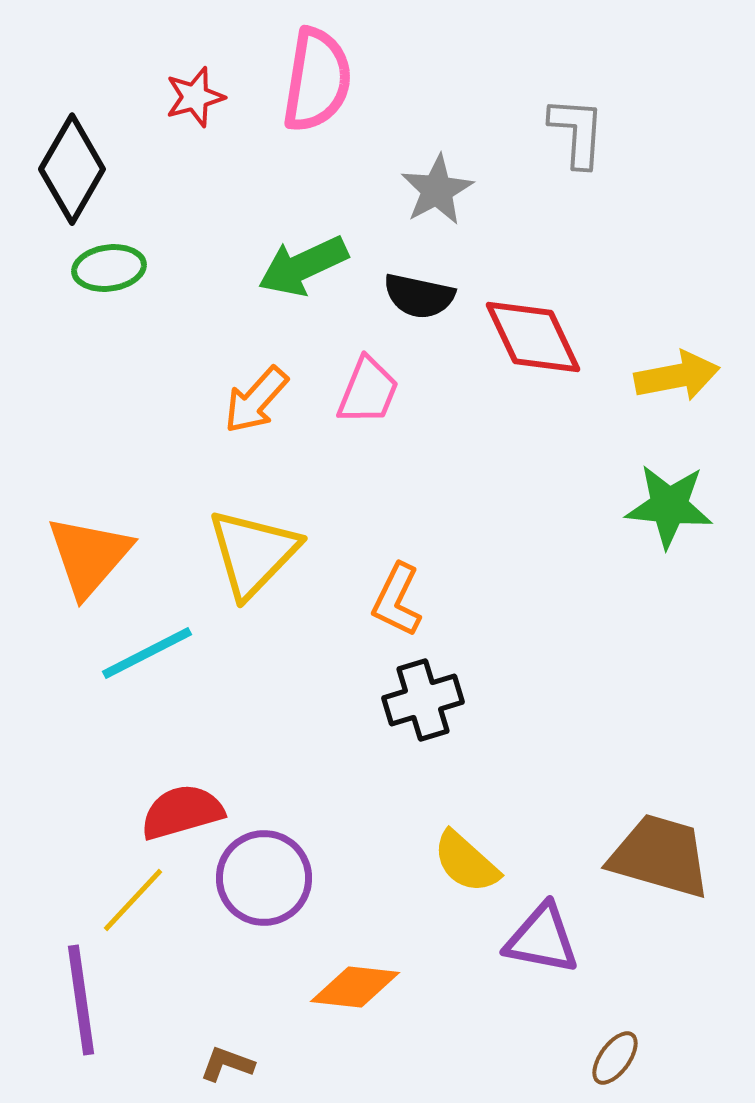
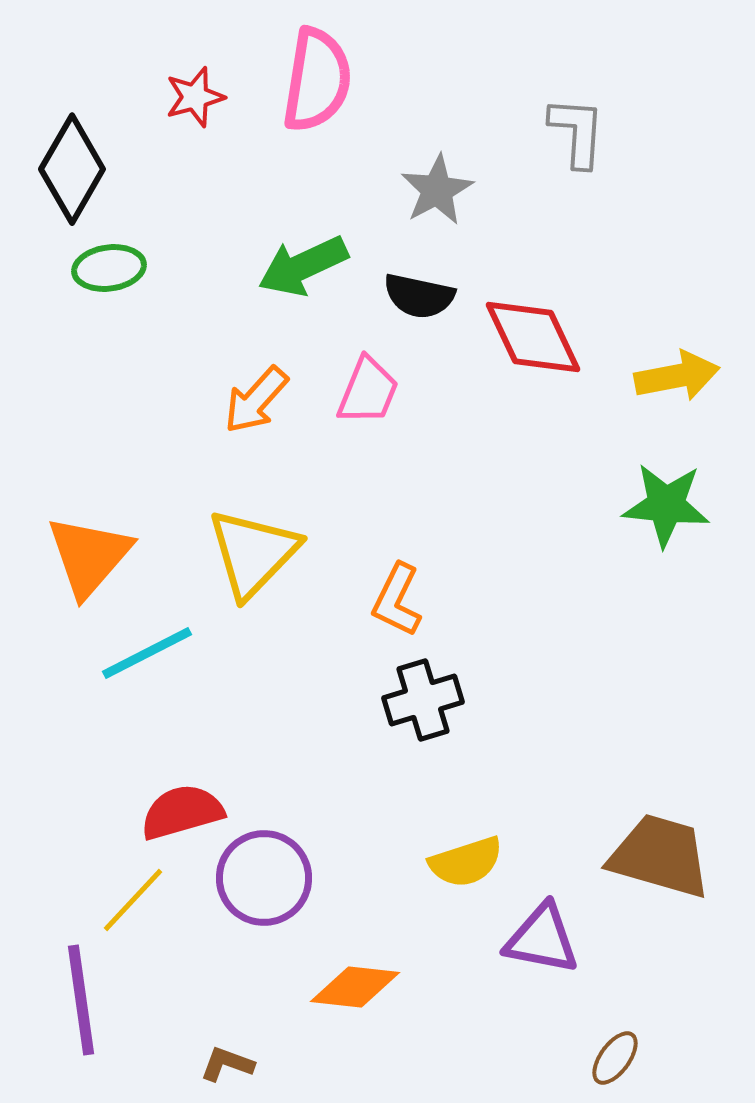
green star: moved 3 px left, 1 px up
yellow semicircle: rotated 60 degrees counterclockwise
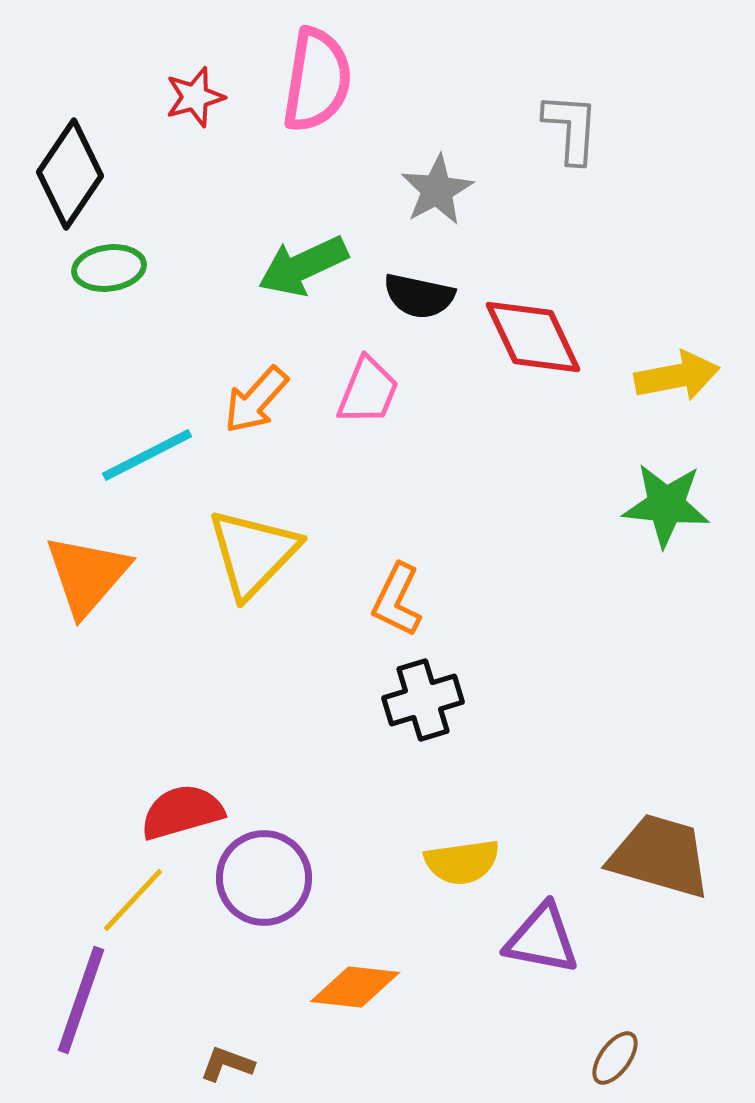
gray L-shape: moved 6 px left, 4 px up
black diamond: moved 2 px left, 5 px down; rotated 4 degrees clockwise
orange triangle: moved 2 px left, 19 px down
cyan line: moved 198 px up
yellow semicircle: moved 4 px left; rotated 10 degrees clockwise
purple line: rotated 27 degrees clockwise
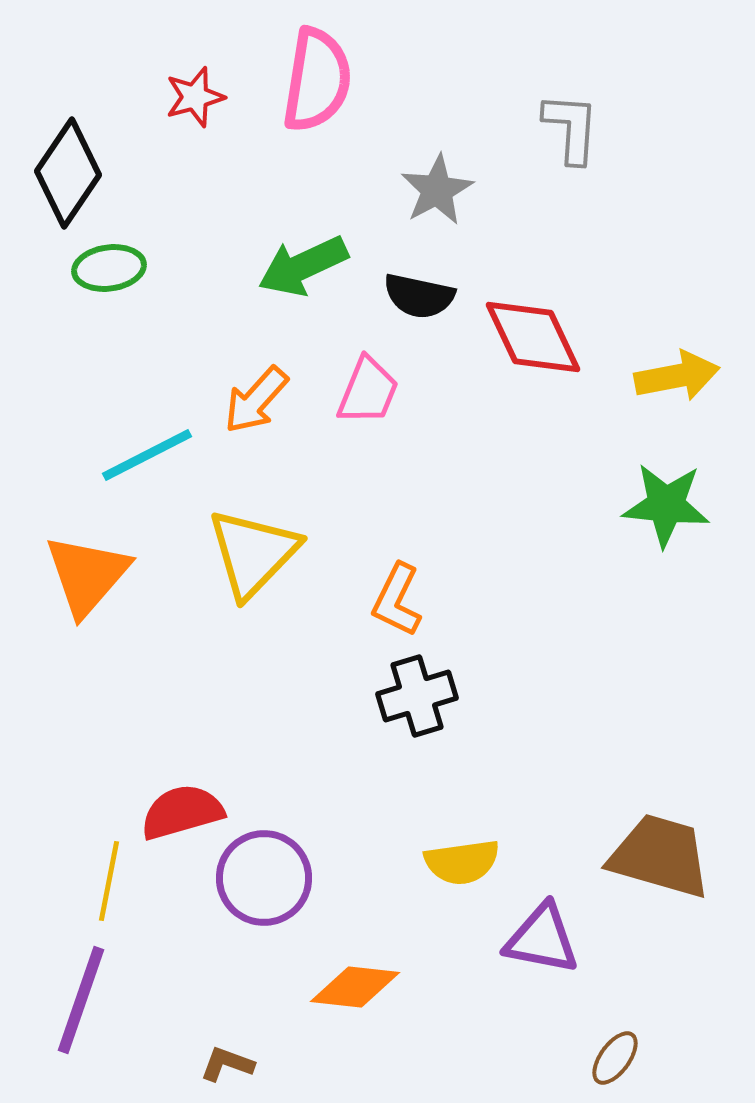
black diamond: moved 2 px left, 1 px up
black cross: moved 6 px left, 4 px up
yellow line: moved 24 px left, 19 px up; rotated 32 degrees counterclockwise
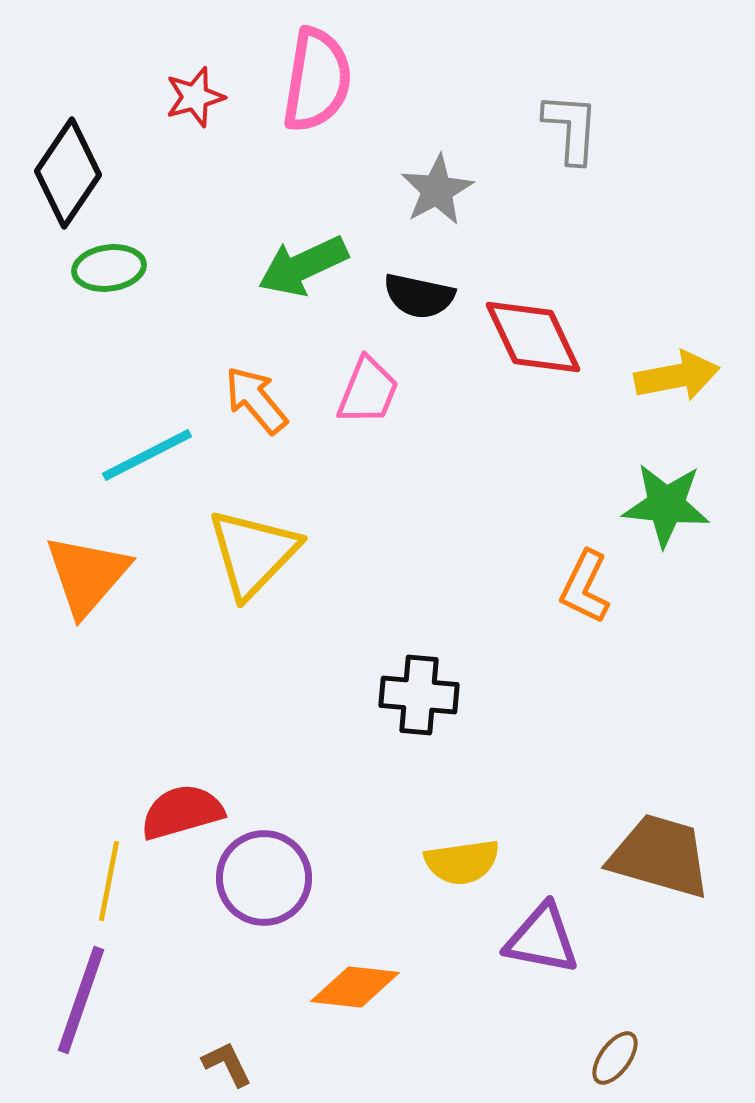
orange arrow: rotated 98 degrees clockwise
orange L-shape: moved 188 px right, 13 px up
black cross: moved 2 px right, 1 px up; rotated 22 degrees clockwise
brown L-shape: rotated 44 degrees clockwise
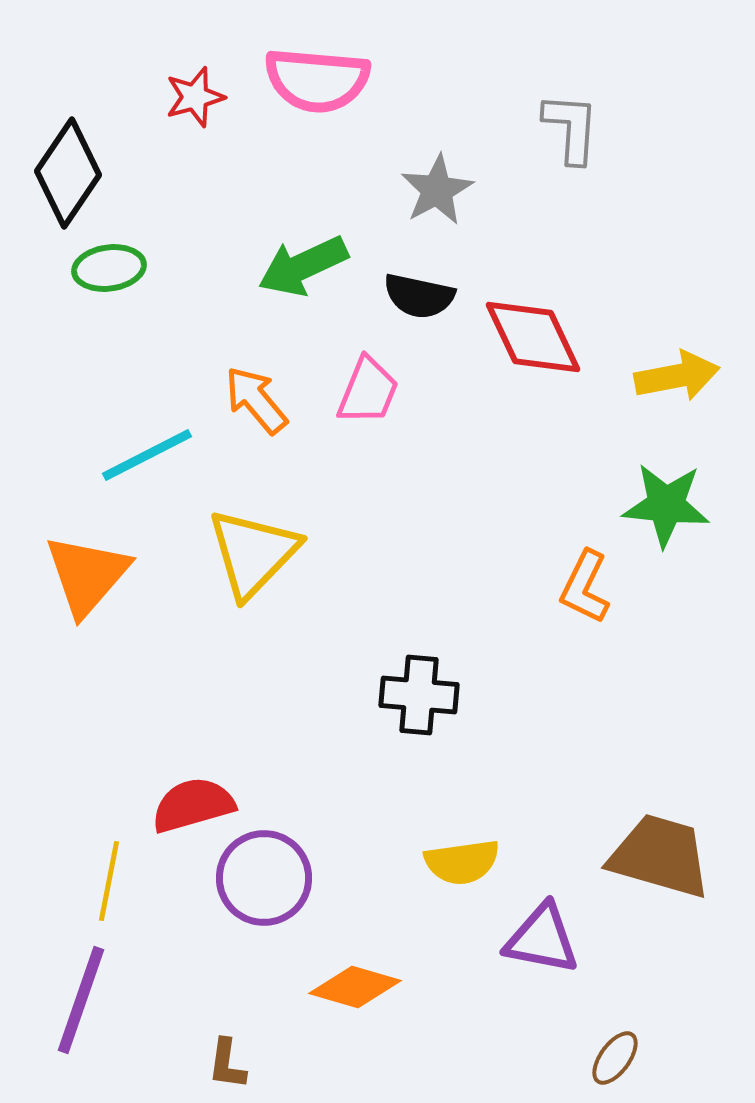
pink semicircle: rotated 86 degrees clockwise
red semicircle: moved 11 px right, 7 px up
orange diamond: rotated 10 degrees clockwise
brown L-shape: rotated 146 degrees counterclockwise
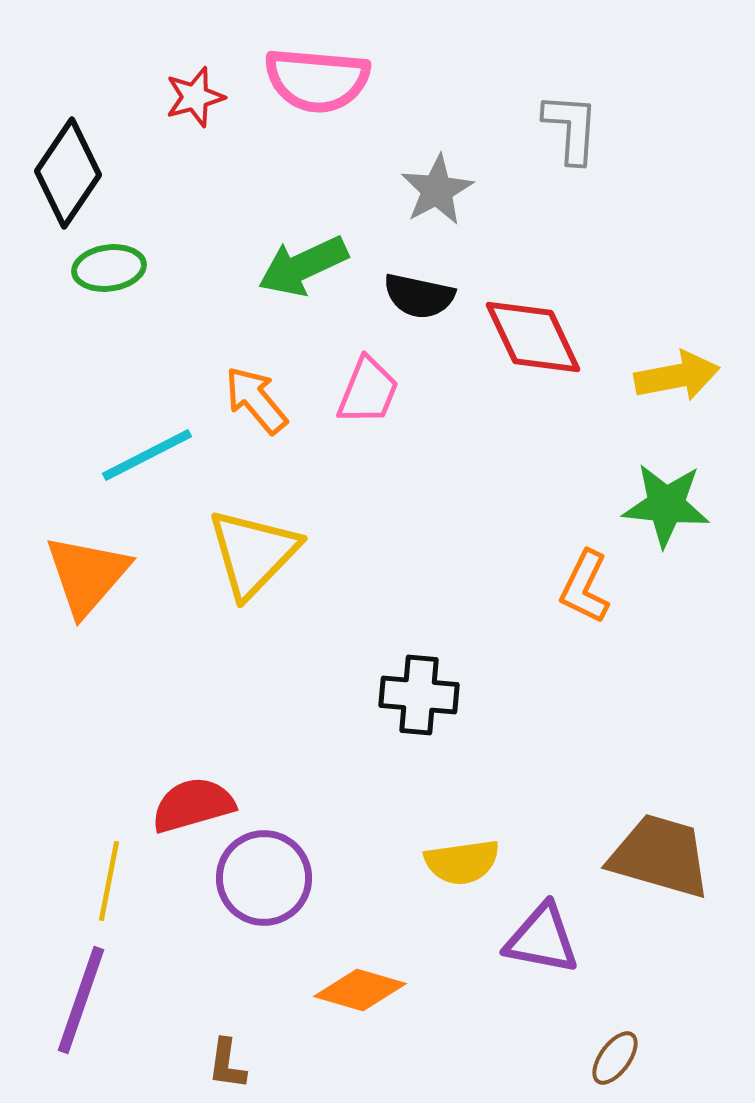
orange diamond: moved 5 px right, 3 px down
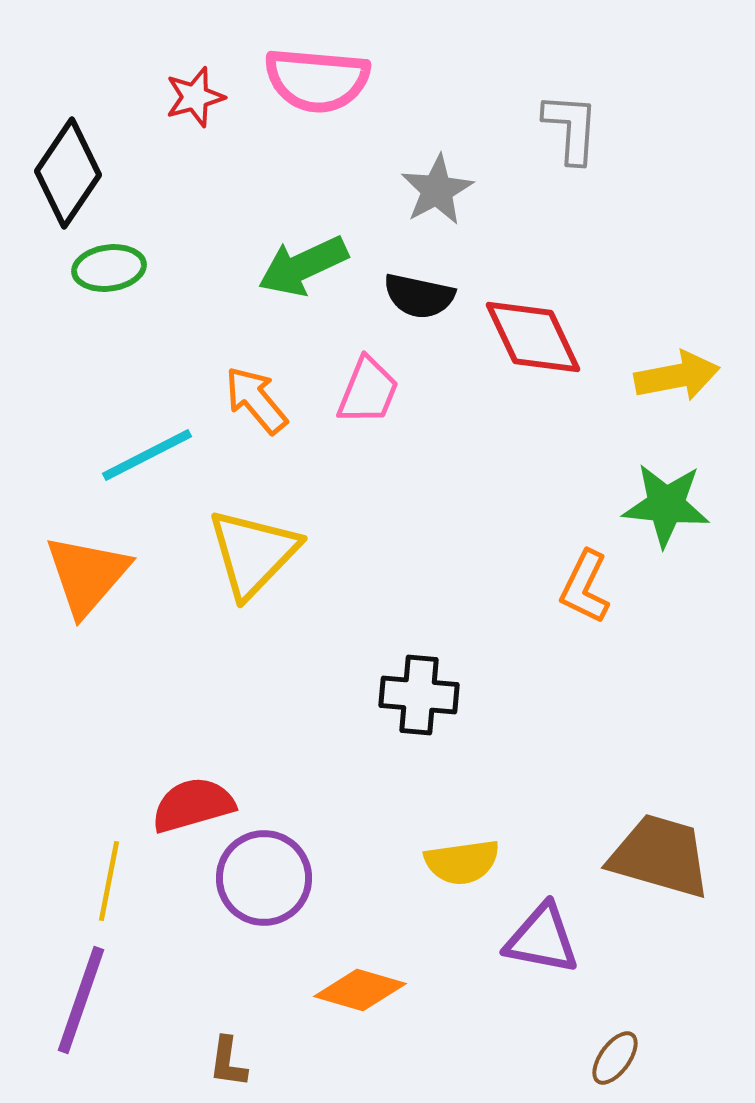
brown L-shape: moved 1 px right, 2 px up
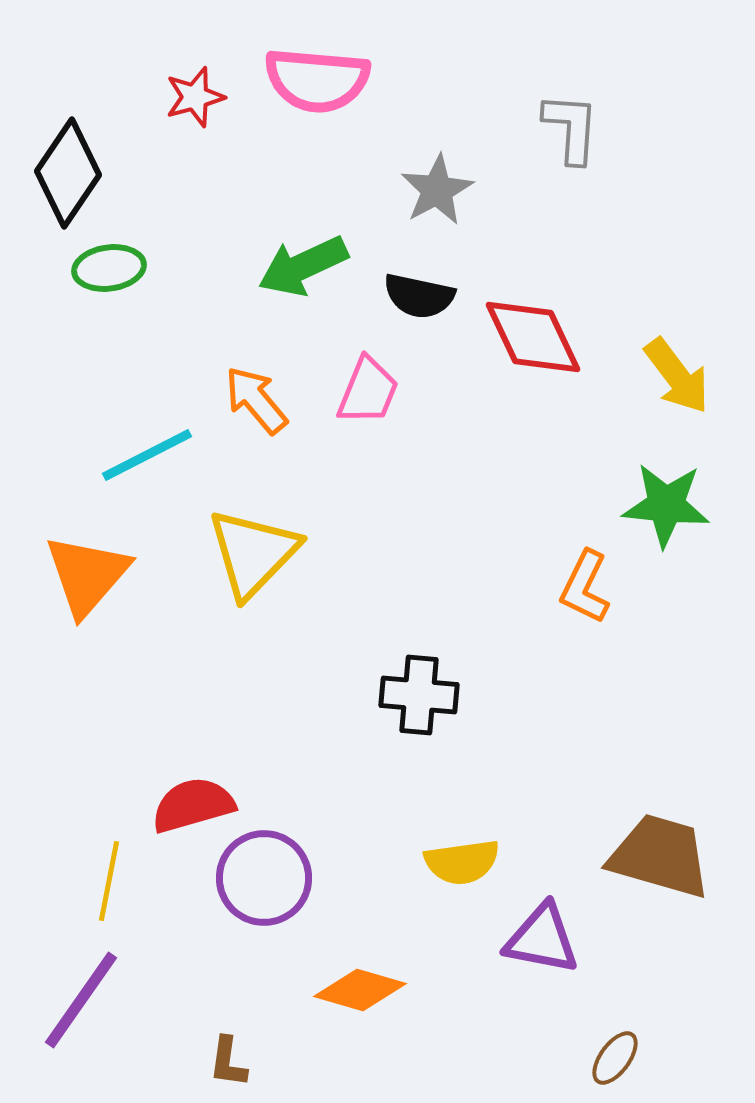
yellow arrow: rotated 64 degrees clockwise
purple line: rotated 16 degrees clockwise
